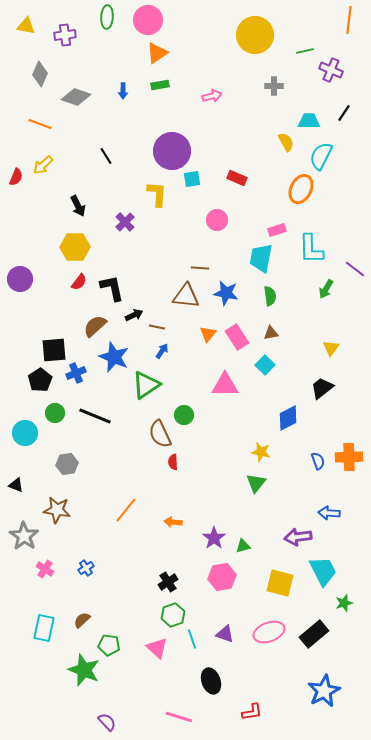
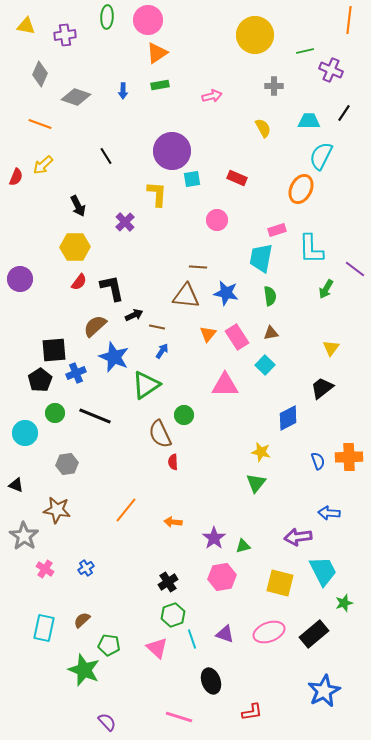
yellow semicircle at (286, 142): moved 23 px left, 14 px up
brown line at (200, 268): moved 2 px left, 1 px up
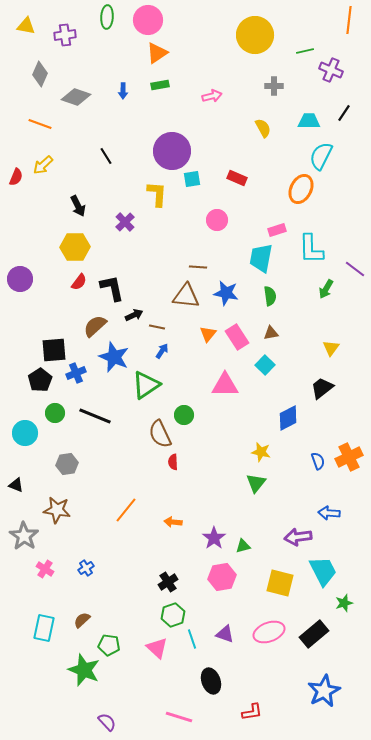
orange cross at (349, 457): rotated 24 degrees counterclockwise
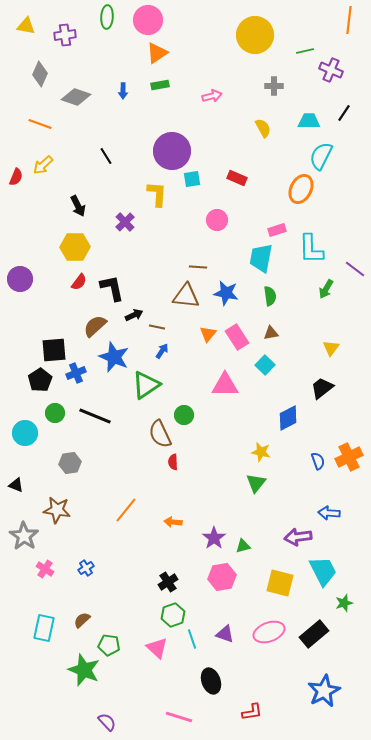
gray hexagon at (67, 464): moved 3 px right, 1 px up
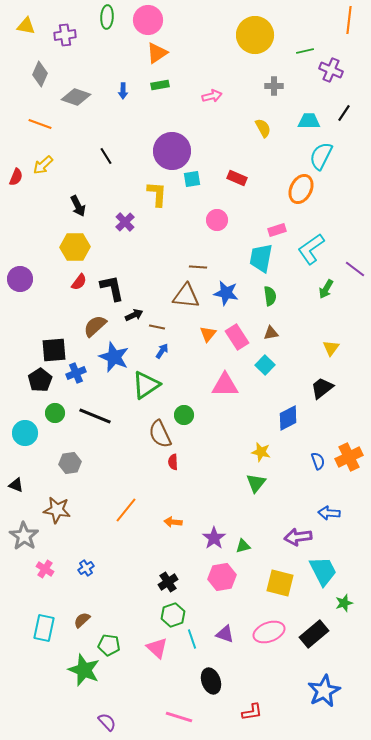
cyan L-shape at (311, 249): rotated 56 degrees clockwise
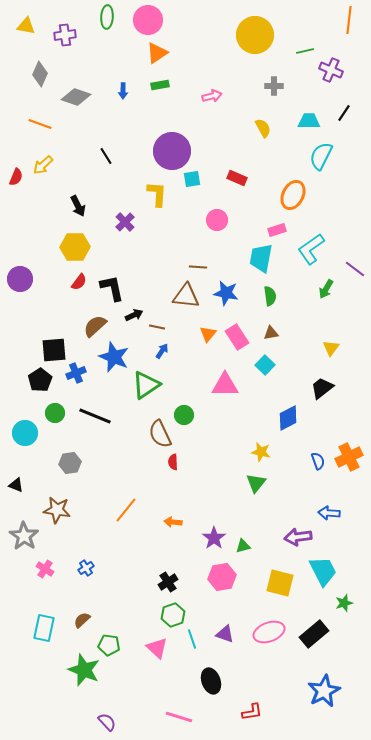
orange ellipse at (301, 189): moved 8 px left, 6 px down
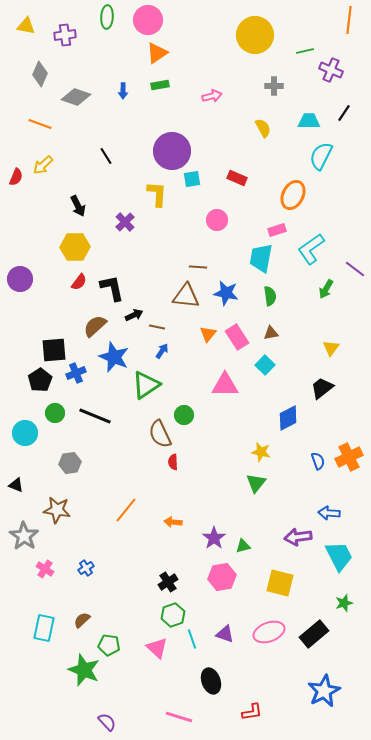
cyan trapezoid at (323, 571): moved 16 px right, 15 px up
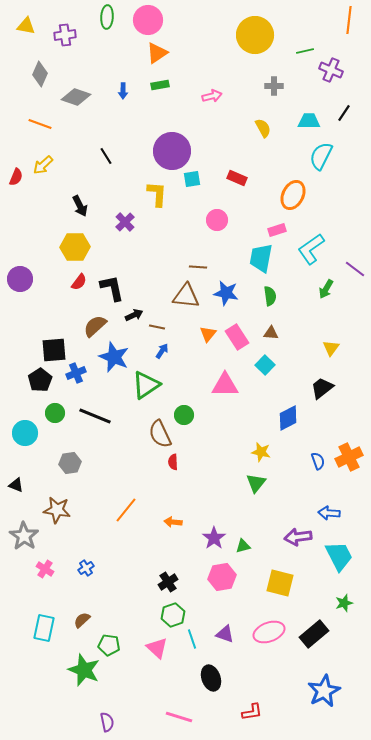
black arrow at (78, 206): moved 2 px right
brown triangle at (271, 333): rotated 14 degrees clockwise
black ellipse at (211, 681): moved 3 px up
purple semicircle at (107, 722): rotated 30 degrees clockwise
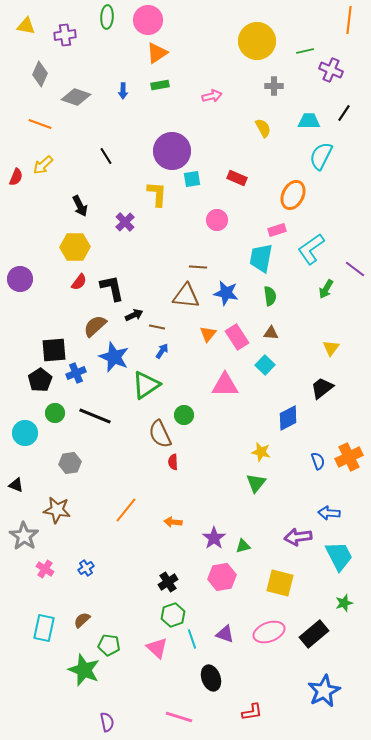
yellow circle at (255, 35): moved 2 px right, 6 px down
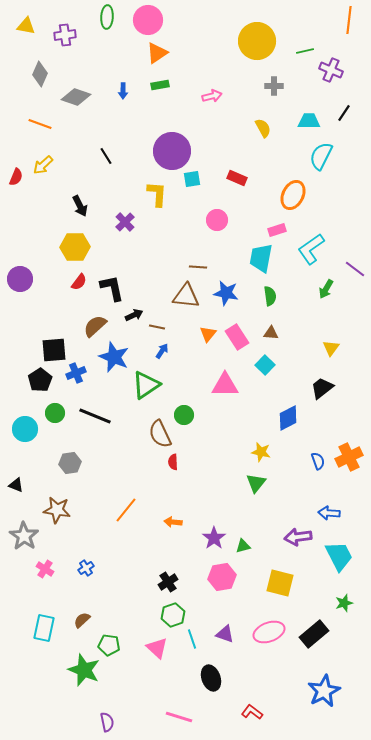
cyan circle at (25, 433): moved 4 px up
red L-shape at (252, 712): rotated 135 degrees counterclockwise
